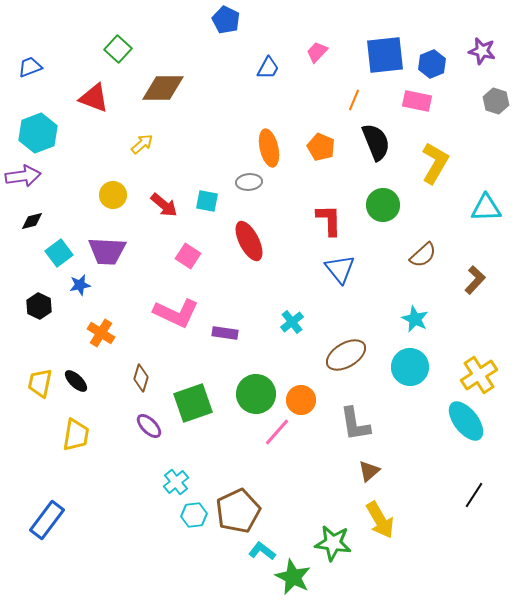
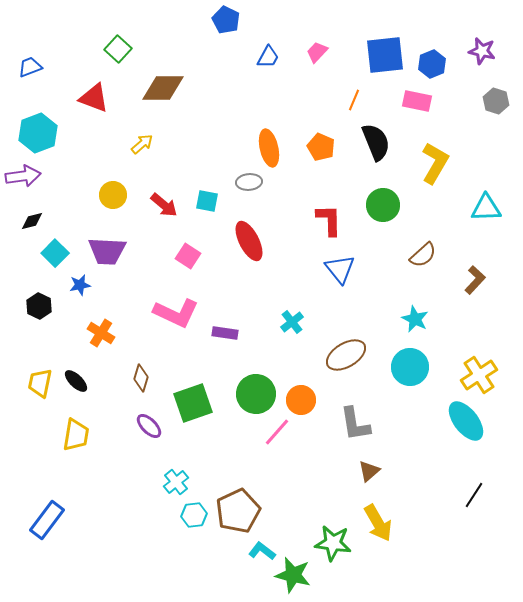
blue trapezoid at (268, 68): moved 11 px up
cyan square at (59, 253): moved 4 px left; rotated 8 degrees counterclockwise
yellow arrow at (380, 520): moved 2 px left, 3 px down
green star at (293, 577): moved 2 px up; rotated 12 degrees counterclockwise
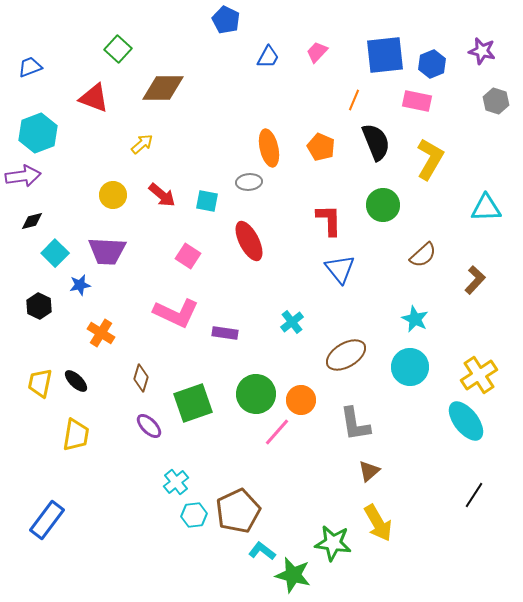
yellow L-shape at (435, 163): moved 5 px left, 4 px up
red arrow at (164, 205): moved 2 px left, 10 px up
